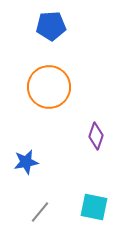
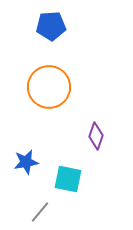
cyan square: moved 26 px left, 28 px up
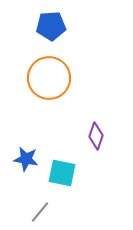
orange circle: moved 9 px up
blue star: moved 3 px up; rotated 20 degrees clockwise
cyan square: moved 6 px left, 6 px up
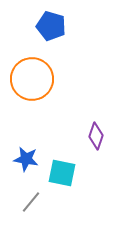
blue pentagon: rotated 20 degrees clockwise
orange circle: moved 17 px left, 1 px down
gray line: moved 9 px left, 10 px up
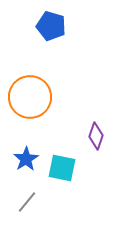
orange circle: moved 2 px left, 18 px down
blue star: rotated 30 degrees clockwise
cyan square: moved 5 px up
gray line: moved 4 px left
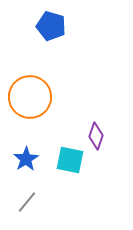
cyan square: moved 8 px right, 8 px up
